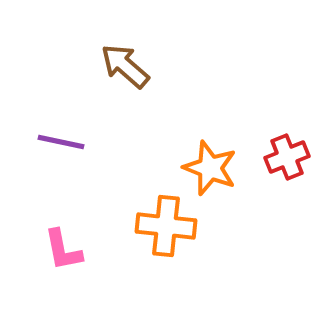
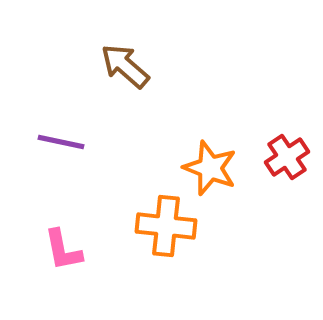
red cross: rotated 12 degrees counterclockwise
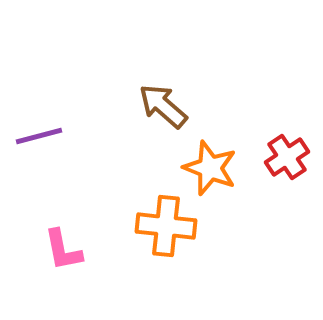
brown arrow: moved 38 px right, 40 px down
purple line: moved 22 px left, 6 px up; rotated 27 degrees counterclockwise
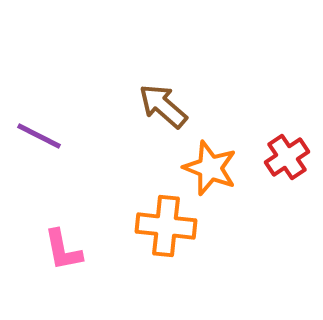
purple line: rotated 42 degrees clockwise
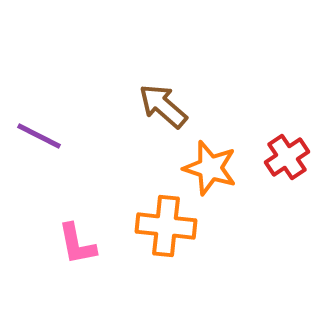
orange star: rotated 4 degrees counterclockwise
pink L-shape: moved 14 px right, 6 px up
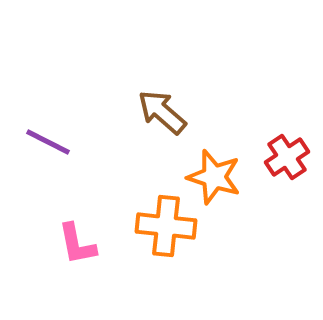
brown arrow: moved 1 px left, 6 px down
purple line: moved 9 px right, 6 px down
orange star: moved 4 px right, 9 px down
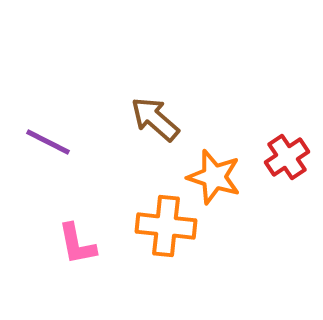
brown arrow: moved 7 px left, 7 px down
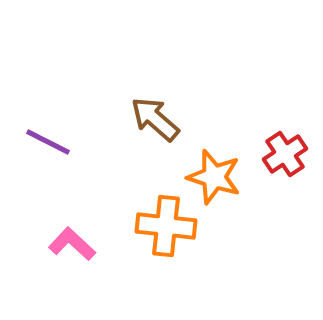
red cross: moved 2 px left, 3 px up
pink L-shape: moved 5 px left; rotated 144 degrees clockwise
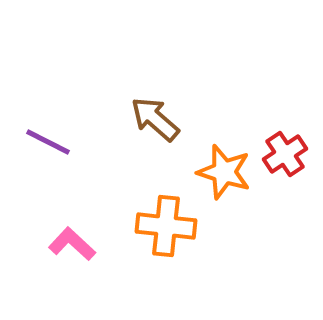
orange star: moved 10 px right, 5 px up
